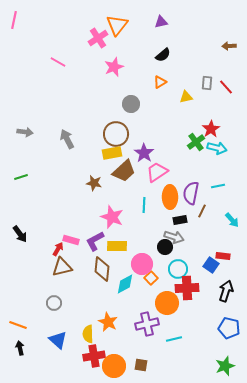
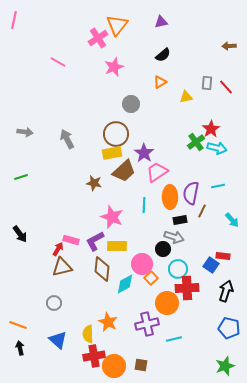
black circle at (165, 247): moved 2 px left, 2 px down
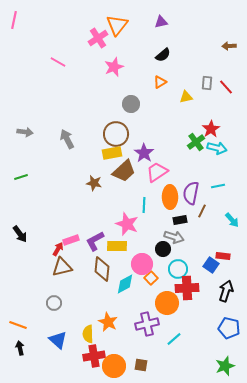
pink star at (112, 217): moved 15 px right, 7 px down
pink rectangle at (71, 240): rotated 35 degrees counterclockwise
cyan line at (174, 339): rotated 28 degrees counterclockwise
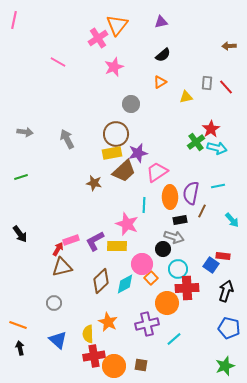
purple star at (144, 153): moved 6 px left; rotated 24 degrees clockwise
brown diamond at (102, 269): moved 1 px left, 12 px down; rotated 40 degrees clockwise
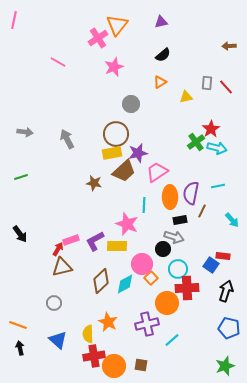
cyan line at (174, 339): moved 2 px left, 1 px down
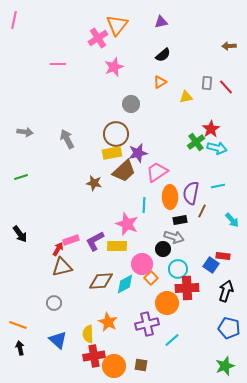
pink line at (58, 62): moved 2 px down; rotated 28 degrees counterclockwise
brown diamond at (101, 281): rotated 40 degrees clockwise
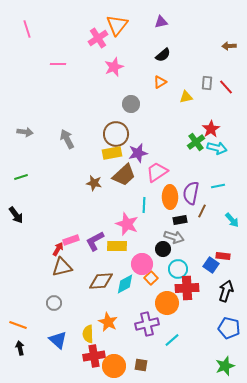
pink line at (14, 20): moved 13 px right, 9 px down; rotated 30 degrees counterclockwise
brown trapezoid at (124, 171): moved 4 px down
black arrow at (20, 234): moved 4 px left, 19 px up
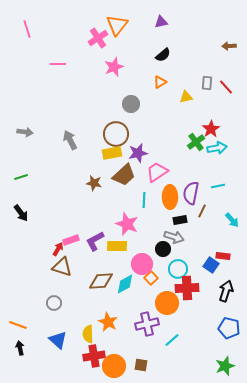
gray arrow at (67, 139): moved 3 px right, 1 px down
cyan arrow at (217, 148): rotated 24 degrees counterclockwise
cyan line at (144, 205): moved 5 px up
black arrow at (16, 215): moved 5 px right, 2 px up
brown triangle at (62, 267): rotated 30 degrees clockwise
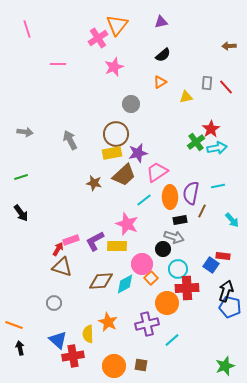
cyan line at (144, 200): rotated 49 degrees clockwise
orange line at (18, 325): moved 4 px left
blue pentagon at (229, 328): moved 1 px right, 21 px up
red cross at (94, 356): moved 21 px left
